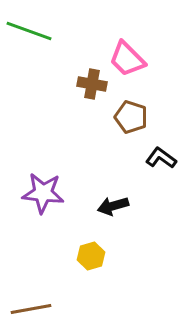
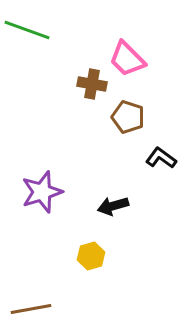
green line: moved 2 px left, 1 px up
brown pentagon: moved 3 px left
purple star: moved 1 px left, 1 px up; rotated 24 degrees counterclockwise
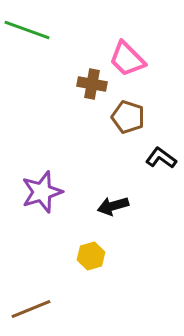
brown line: rotated 12 degrees counterclockwise
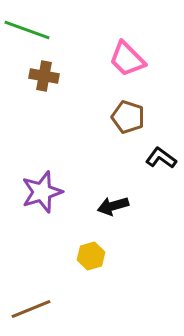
brown cross: moved 48 px left, 8 px up
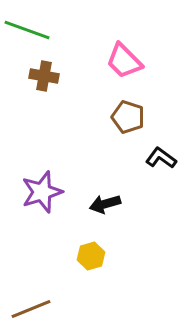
pink trapezoid: moved 3 px left, 2 px down
black arrow: moved 8 px left, 2 px up
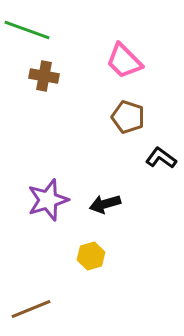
purple star: moved 6 px right, 8 px down
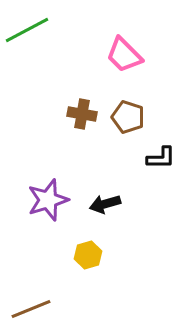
green line: rotated 48 degrees counterclockwise
pink trapezoid: moved 6 px up
brown cross: moved 38 px right, 38 px down
black L-shape: rotated 144 degrees clockwise
yellow hexagon: moved 3 px left, 1 px up
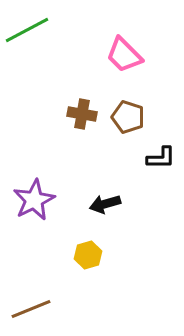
purple star: moved 14 px left; rotated 9 degrees counterclockwise
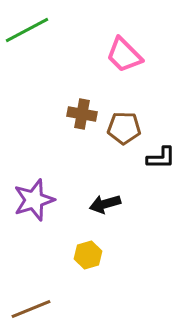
brown pentagon: moved 4 px left, 11 px down; rotated 16 degrees counterclockwise
purple star: rotated 9 degrees clockwise
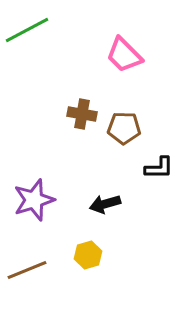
black L-shape: moved 2 px left, 10 px down
brown line: moved 4 px left, 39 px up
